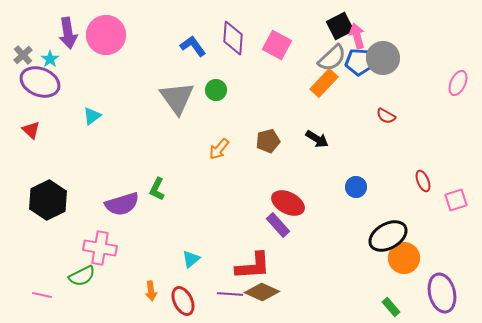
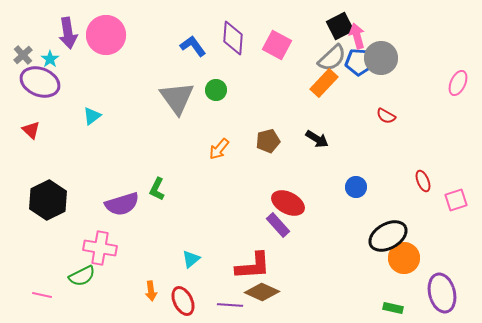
gray circle at (383, 58): moved 2 px left
purple line at (230, 294): moved 11 px down
green rectangle at (391, 307): moved 2 px right, 1 px down; rotated 36 degrees counterclockwise
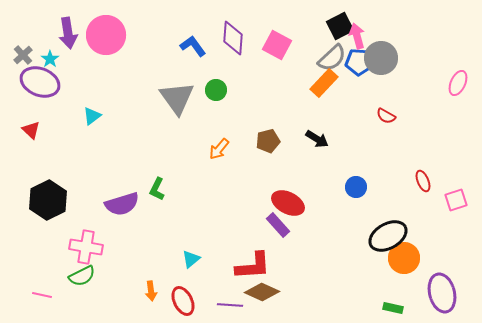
pink cross at (100, 248): moved 14 px left, 1 px up
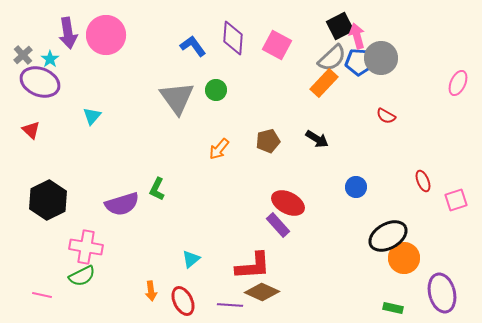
cyan triangle at (92, 116): rotated 12 degrees counterclockwise
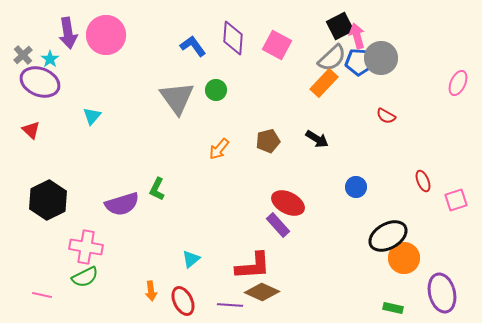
green semicircle at (82, 276): moved 3 px right, 1 px down
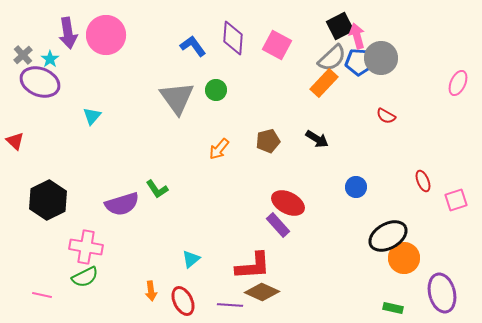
red triangle at (31, 130): moved 16 px left, 11 px down
green L-shape at (157, 189): rotated 60 degrees counterclockwise
